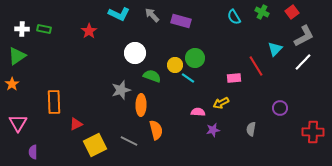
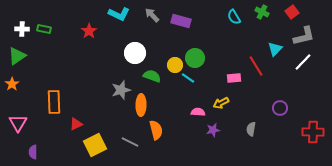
gray L-shape: rotated 15 degrees clockwise
gray line: moved 1 px right, 1 px down
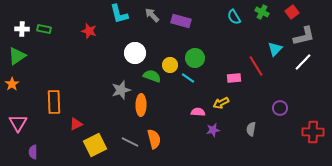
cyan L-shape: rotated 50 degrees clockwise
red star: rotated 21 degrees counterclockwise
yellow circle: moved 5 px left
orange semicircle: moved 2 px left, 9 px down
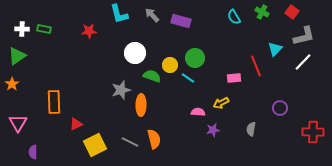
red square: rotated 16 degrees counterclockwise
red star: rotated 21 degrees counterclockwise
red line: rotated 10 degrees clockwise
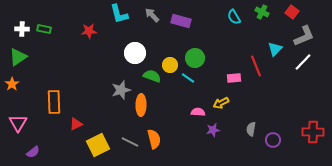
gray L-shape: rotated 10 degrees counterclockwise
green triangle: moved 1 px right, 1 px down
purple circle: moved 7 px left, 32 px down
yellow square: moved 3 px right
purple semicircle: rotated 128 degrees counterclockwise
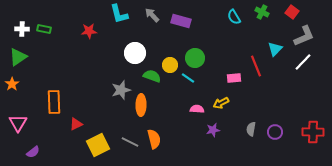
pink semicircle: moved 1 px left, 3 px up
purple circle: moved 2 px right, 8 px up
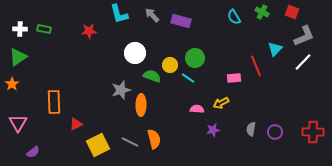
red square: rotated 16 degrees counterclockwise
white cross: moved 2 px left
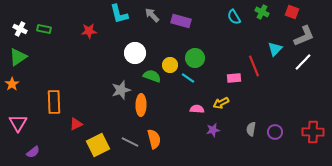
white cross: rotated 24 degrees clockwise
red line: moved 2 px left
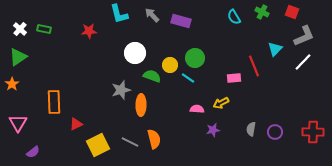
white cross: rotated 16 degrees clockwise
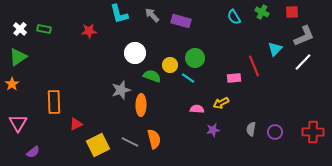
red square: rotated 24 degrees counterclockwise
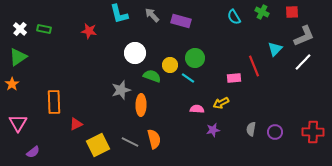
red star: rotated 14 degrees clockwise
